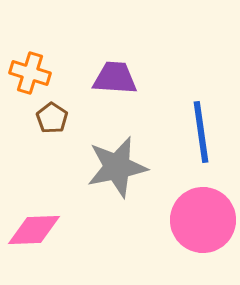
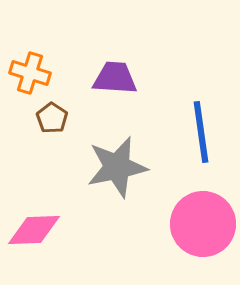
pink circle: moved 4 px down
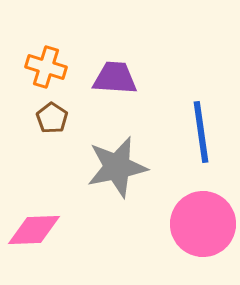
orange cross: moved 16 px right, 6 px up
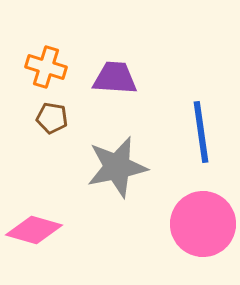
brown pentagon: rotated 24 degrees counterclockwise
pink diamond: rotated 18 degrees clockwise
